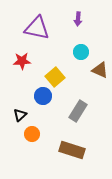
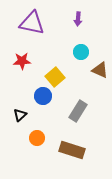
purple triangle: moved 5 px left, 5 px up
orange circle: moved 5 px right, 4 px down
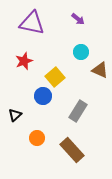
purple arrow: rotated 56 degrees counterclockwise
red star: moved 2 px right; rotated 18 degrees counterclockwise
black triangle: moved 5 px left
brown rectangle: rotated 30 degrees clockwise
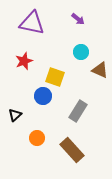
yellow square: rotated 30 degrees counterclockwise
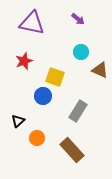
black triangle: moved 3 px right, 6 px down
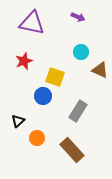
purple arrow: moved 2 px up; rotated 16 degrees counterclockwise
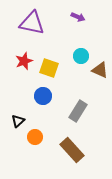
cyan circle: moved 4 px down
yellow square: moved 6 px left, 9 px up
orange circle: moved 2 px left, 1 px up
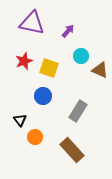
purple arrow: moved 10 px left, 14 px down; rotated 72 degrees counterclockwise
black triangle: moved 2 px right, 1 px up; rotated 24 degrees counterclockwise
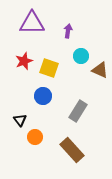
purple triangle: rotated 12 degrees counterclockwise
purple arrow: rotated 32 degrees counterclockwise
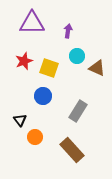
cyan circle: moved 4 px left
brown triangle: moved 3 px left, 2 px up
